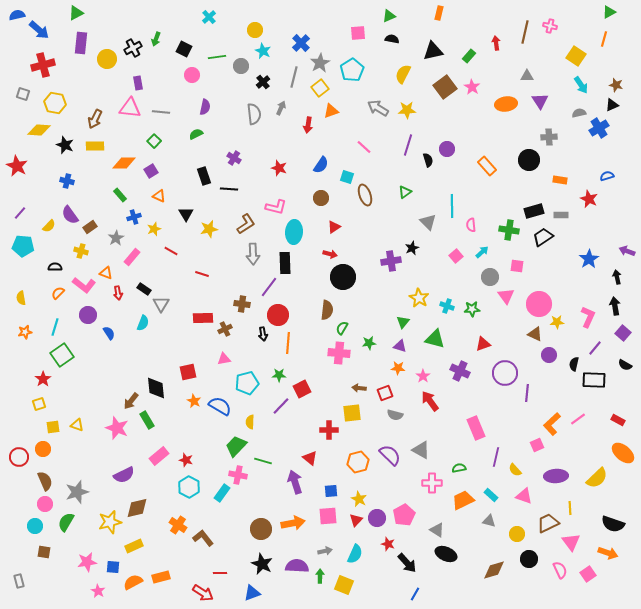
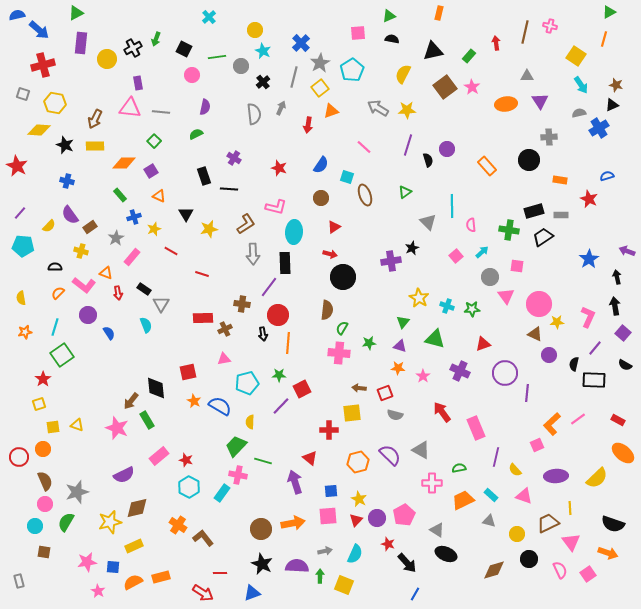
cyan semicircle at (143, 323): moved 3 px right, 2 px down; rotated 42 degrees counterclockwise
red arrow at (430, 401): moved 12 px right, 11 px down
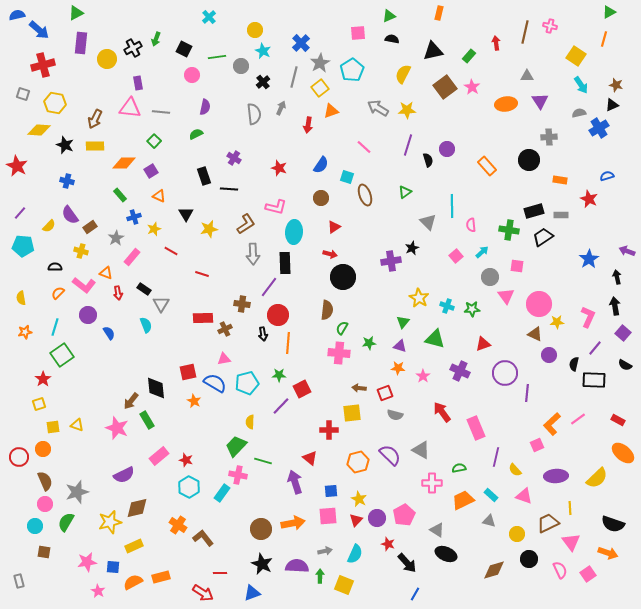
blue semicircle at (220, 406): moved 5 px left, 23 px up
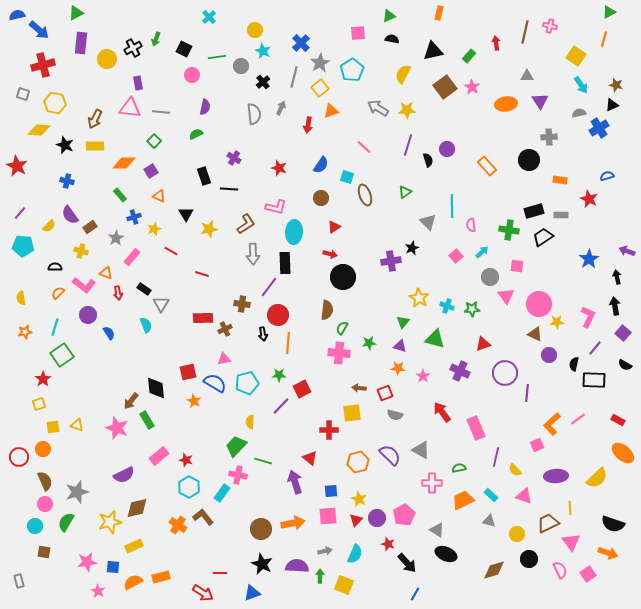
brown L-shape at (203, 538): moved 21 px up
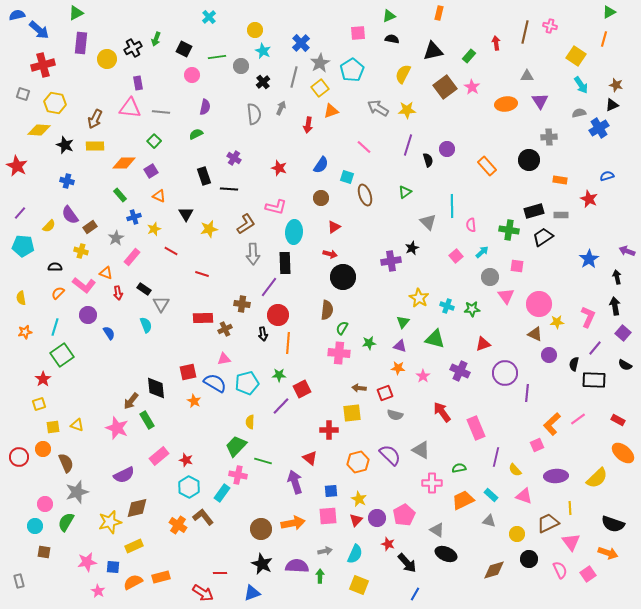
brown semicircle at (45, 481): moved 21 px right, 18 px up
yellow square at (344, 585): moved 15 px right
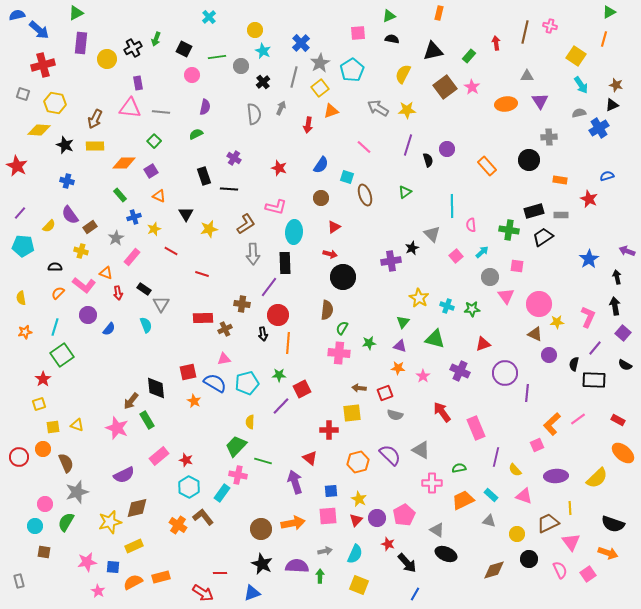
gray triangle at (428, 222): moved 4 px right, 12 px down
blue semicircle at (109, 333): moved 4 px up; rotated 72 degrees clockwise
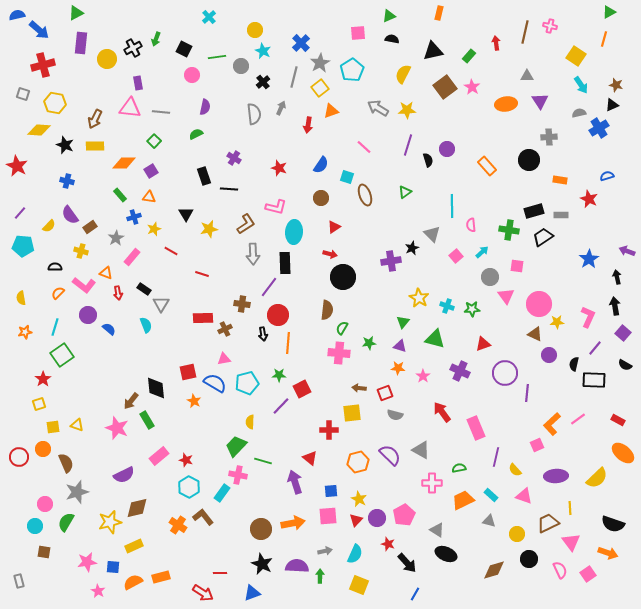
orange triangle at (159, 196): moved 10 px left, 1 px down; rotated 16 degrees counterclockwise
blue semicircle at (109, 329): rotated 88 degrees counterclockwise
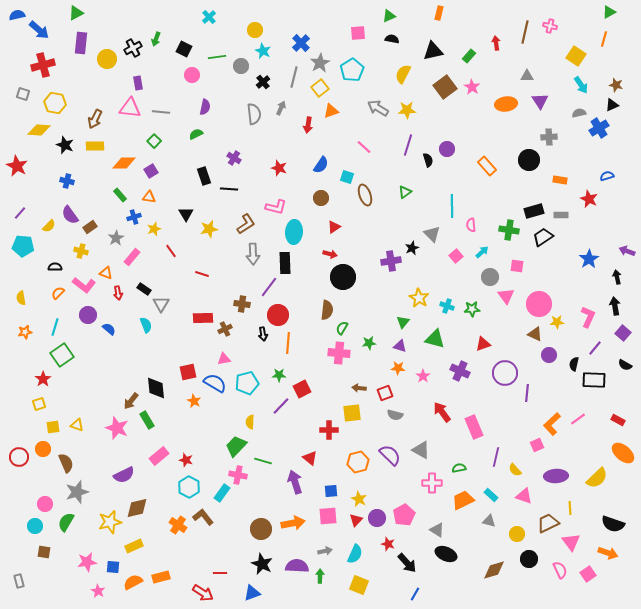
red line at (171, 251): rotated 24 degrees clockwise
pink rectangle at (476, 428): moved 2 px left, 1 px up
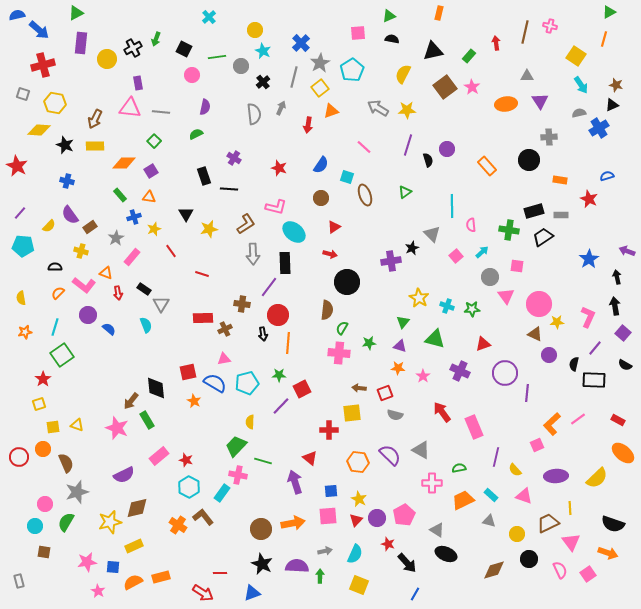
cyan ellipse at (294, 232): rotated 55 degrees counterclockwise
black circle at (343, 277): moved 4 px right, 5 px down
orange hexagon at (358, 462): rotated 20 degrees clockwise
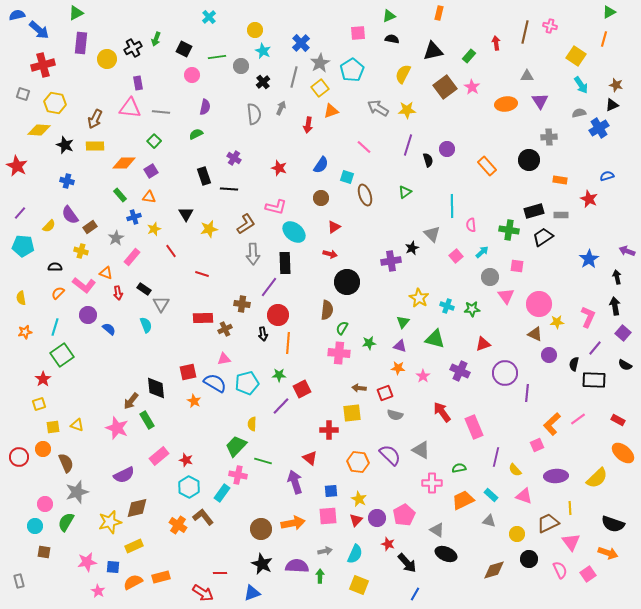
yellow semicircle at (250, 422): moved 2 px right, 2 px down
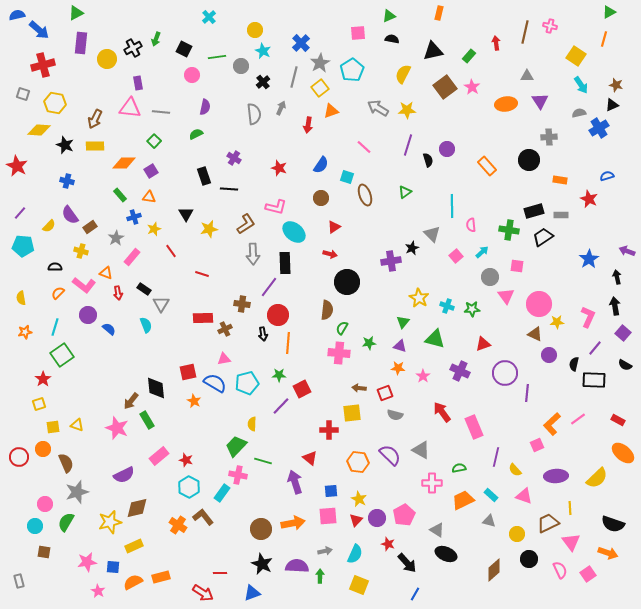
brown diamond at (494, 570): rotated 25 degrees counterclockwise
